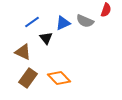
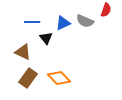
blue line: rotated 35 degrees clockwise
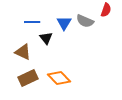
blue triangle: moved 1 px right; rotated 35 degrees counterclockwise
brown rectangle: rotated 30 degrees clockwise
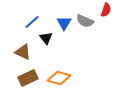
blue line: rotated 42 degrees counterclockwise
orange diamond: rotated 30 degrees counterclockwise
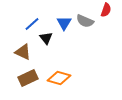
blue line: moved 2 px down
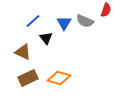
blue line: moved 1 px right, 3 px up
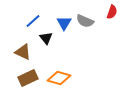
red semicircle: moved 6 px right, 2 px down
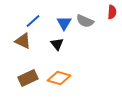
red semicircle: rotated 16 degrees counterclockwise
black triangle: moved 11 px right, 6 px down
brown triangle: moved 11 px up
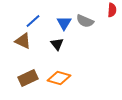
red semicircle: moved 2 px up
